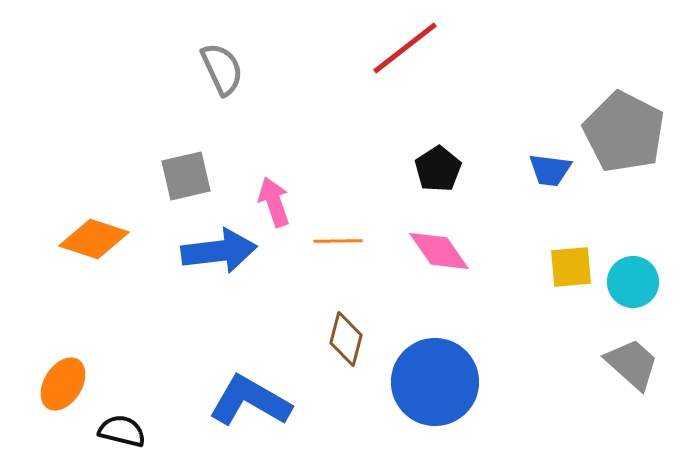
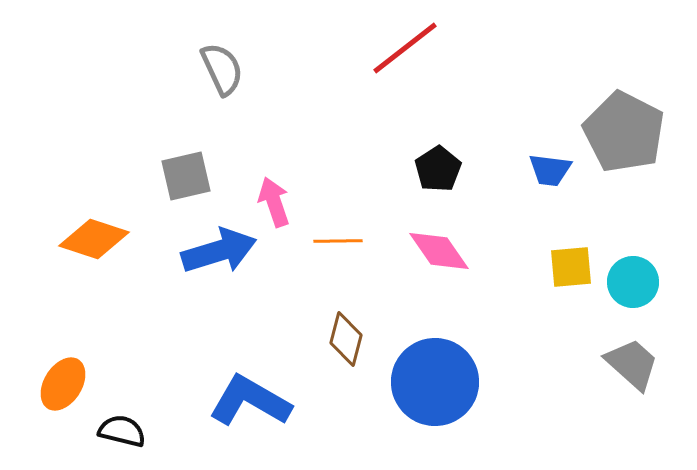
blue arrow: rotated 10 degrees counterclockwise
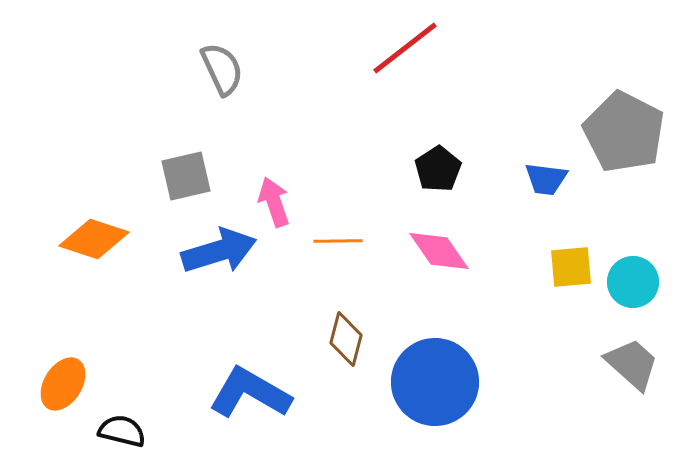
blue trapezoid: moved 4 px left, 9 px down
blue L-shape: moved 8 px up
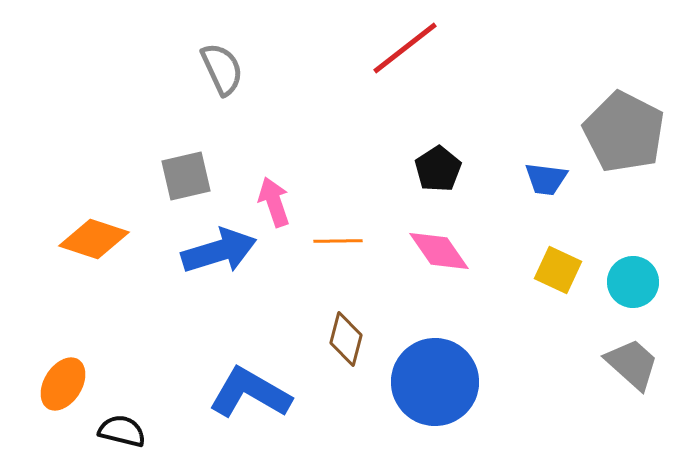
yellow square: moved 13 px left, 3 px down; rotated 30 degrees clockwise
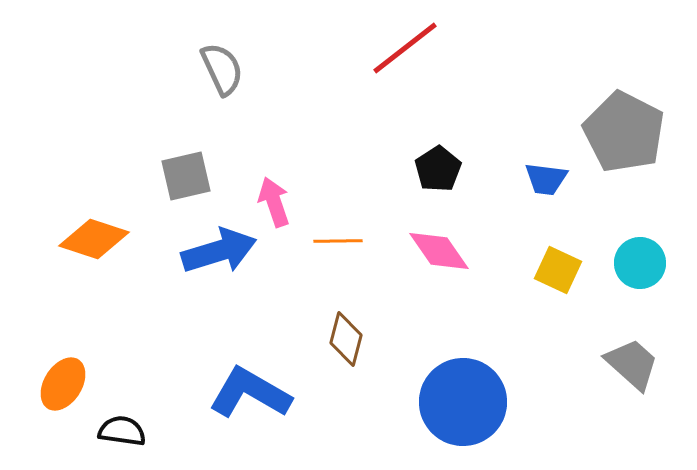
cyan circle: moved 7 px right, 19 px up
blue circle: moved 28 px right, 20 px down
black semicircle: rotated 6 degrees counterclockwise
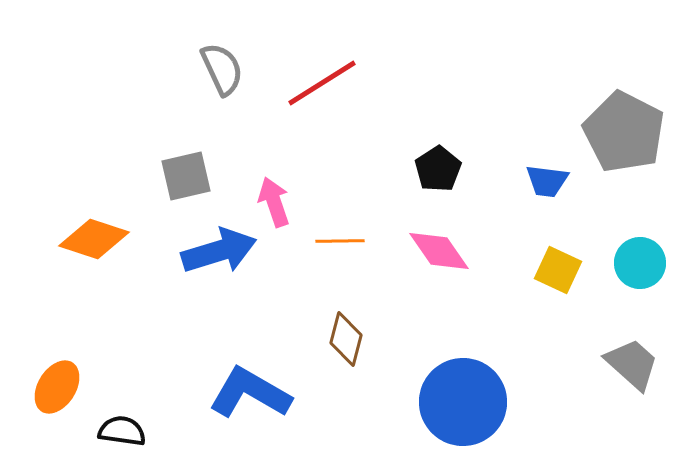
red line: moved 83 px left, 35 px down; rotated 6 degrees clockwise
blue trapezoid: moved 1 px right, 2 px down
orange line: moved 2 px right
orange ellipse: moved 6 px left, 3 px down
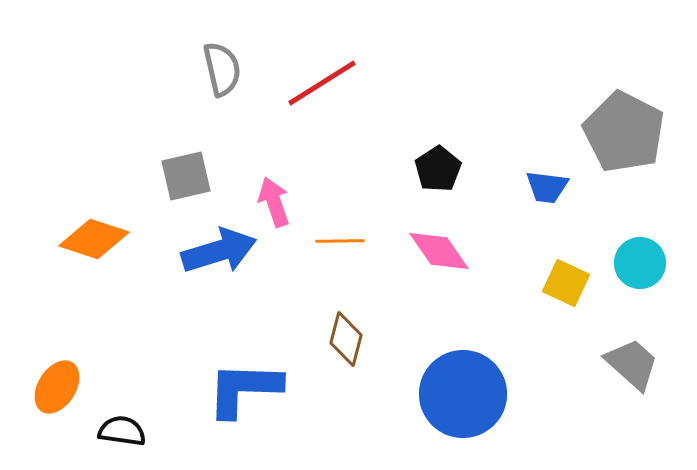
gray semicircle: rotated 12 degrees clockwise
blue trapezoid: moved 6 px down
yellow square: moved 8 px right, 13 px down
blue L-shape: moved 6 px left, 4 px up; rotated 28 degrees counterclockwise
blue circle: moved 8 px up
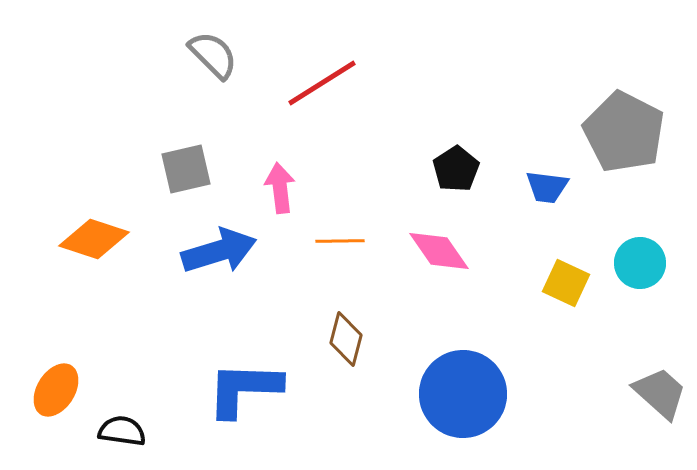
gray semicircle: moved 9 px left, 14 px up; rotated 32 degrees counterclockwise
black pentagon: moved 18 px right
gray square: moved 7 px up
pink arrow: moved 6 px right, 14 px up; rotated 12 degrees clockwise
gray trapezoid: moved 28 px right, 29 px down
orange ellipse: moved 1 px left, 3 px down
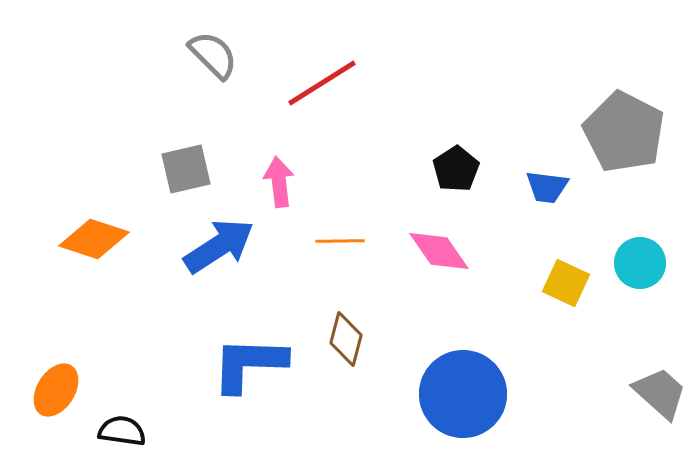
pink arrow: moved 1 px left, 6 px up
blue arrow: moved 5 px up; rotated 16 degrees counterclockwise
blue L-shape: moved 5 px right, 25 px up
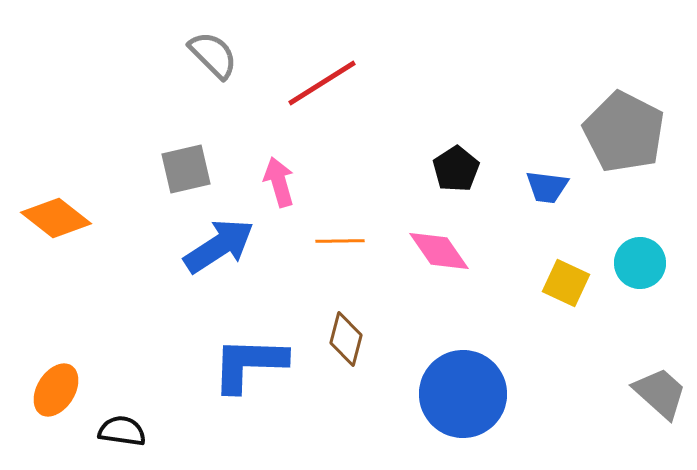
pink arrow: rotated 9 degrees counterclockwise
orange diamond: moved 38 px left, 21 px up; rotated 20 degrees clockwise
